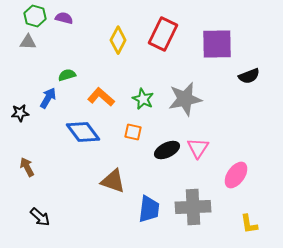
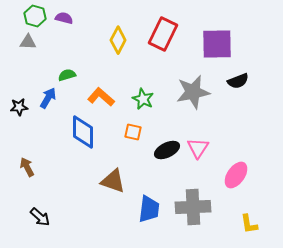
black semicircle: moved 11 px left, 5 px down
gray star: moved 8 px right, 7 px up
black star: moved 1 px left, 6 px up
blue diamond: rotated 36 degrees clockwise
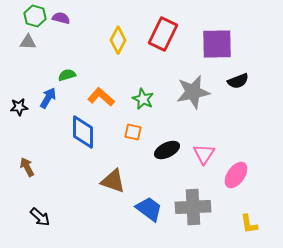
purple semicircle: moved 3 px left
pink triangle: moved 6 px right, 6 px down
blue trapezoid: rotated 60 degrees counterclockwise
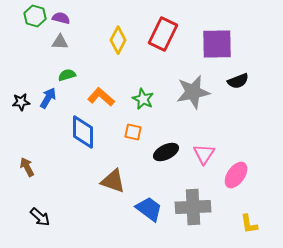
gray triangle: moved 32 px right
black star: moved 2 px right, 5 px up
black ellipse: moved 1 px left, 2 px down
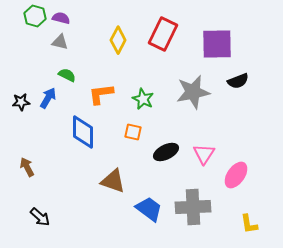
gray triangle: rotated 12 degrees clockwise
green semicircle: rotated 42 degrees clockwise
orange L-shape: moved 3 px up; rotated 48 degrees counterclockwise
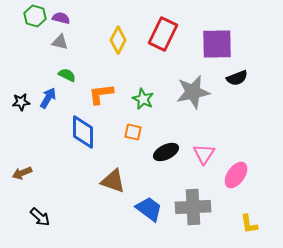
black semicircle: moved 1 px left, 3 px up
brown arrow: moved 5 px left, 6 px down; rotated 84 degrees counterclockwise
